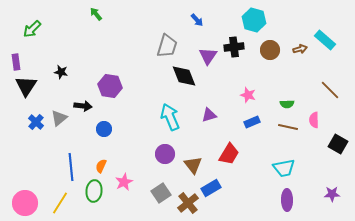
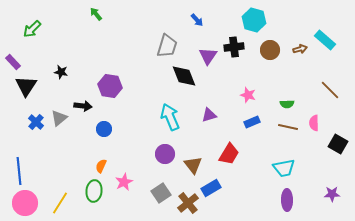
purple rectangle at (16, 62): moved 3 px left; rotated 35 degrees counterclockwise
pink semicircle at (314, 120): moved 3 px down
blue line at (71, 167): moved 52 px left, 4 px down
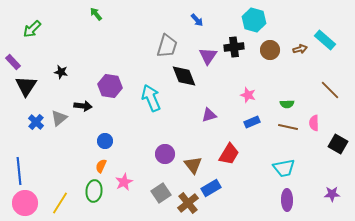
cyan arrow at (170, 117): moved 19 px left, 19 px up
blue circle at (104, 129): moved 1 px right, 12 px down
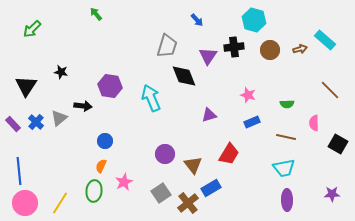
purple rectangle at (13, 62): moved 62 px down
brown line at (288, 127): moved 2 px left, 10 px down
